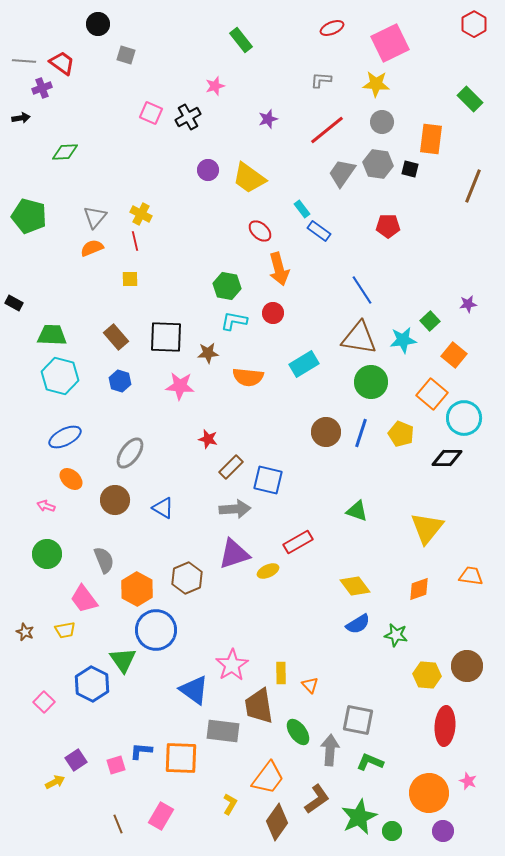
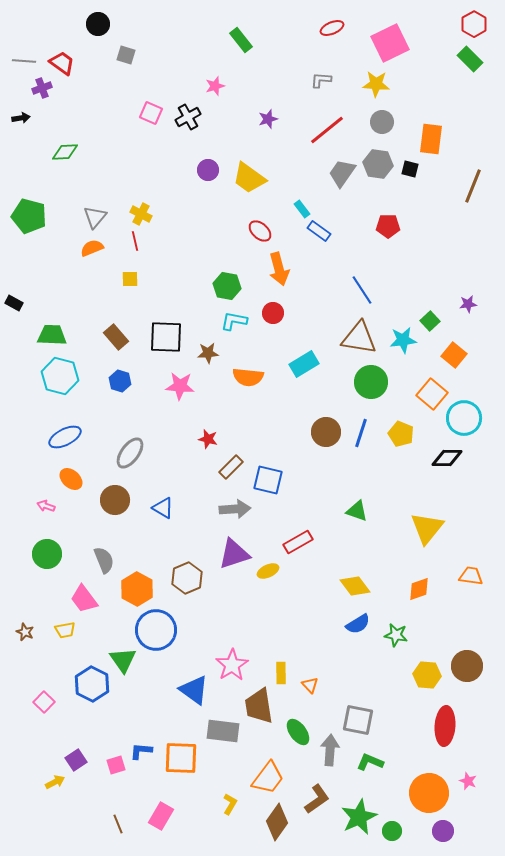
green rectangle at (470, 99): moved 40 px up
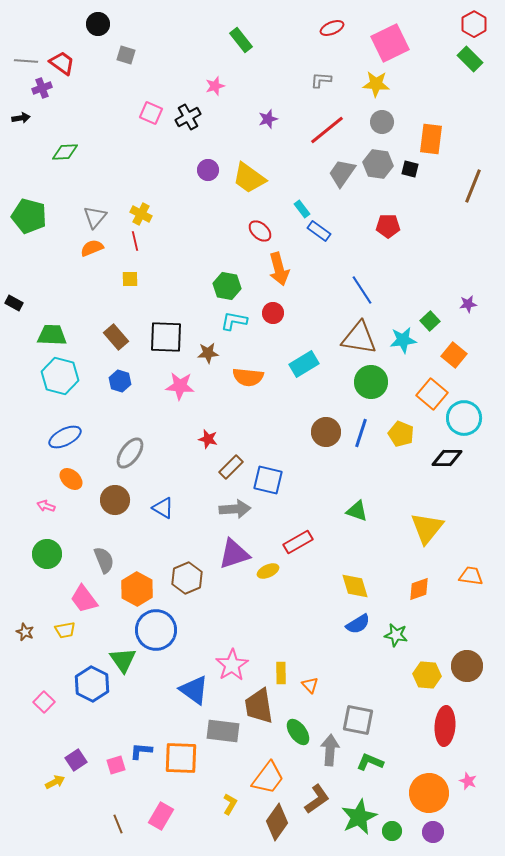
gray line at (24, 61): moved 2 px right
yellow diamond at (355, 586): rotated 20 degrees clockwise
purple circle at (443, 831): moved 10 px left, 1 px down
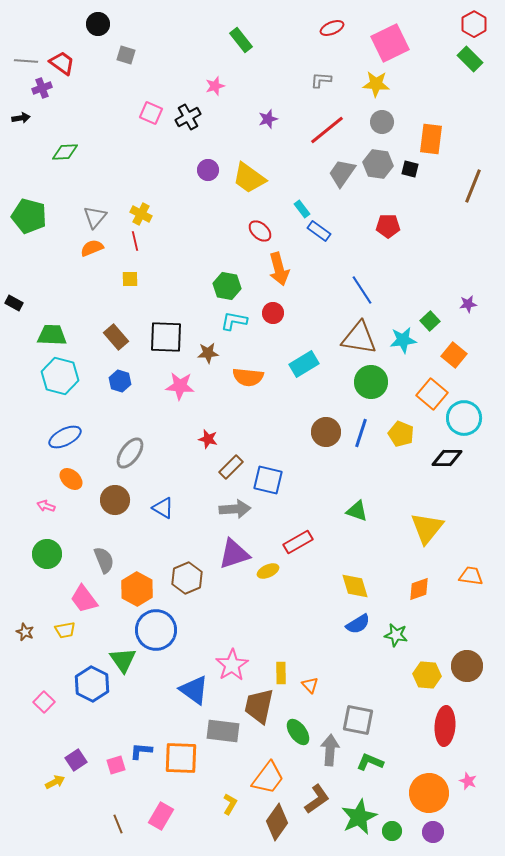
brown trapezoid at (259, 706): rotated 21 degrees clockwise
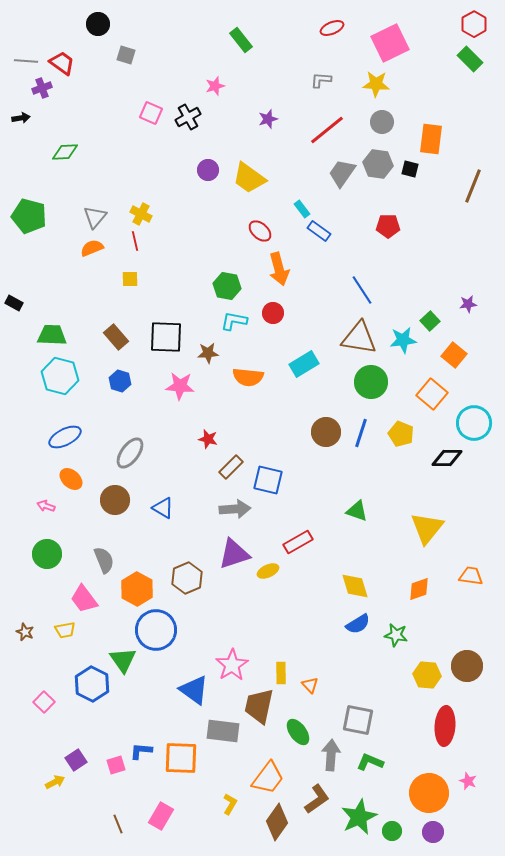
cyan circle at (464, 418): moved 10 px right, 5 px down
gray arrow at (330, 750): moved 1 px right, 5 px down
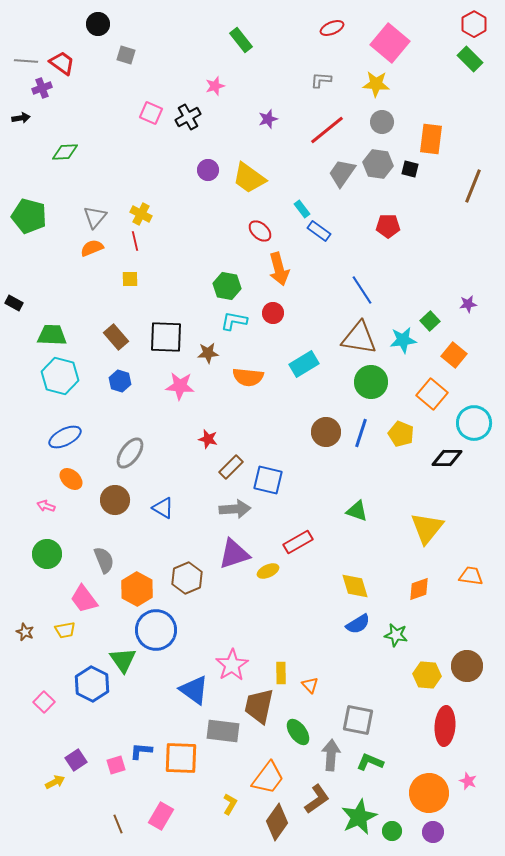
pink square at (390, 43): rotated 24 degrees counterclockwise
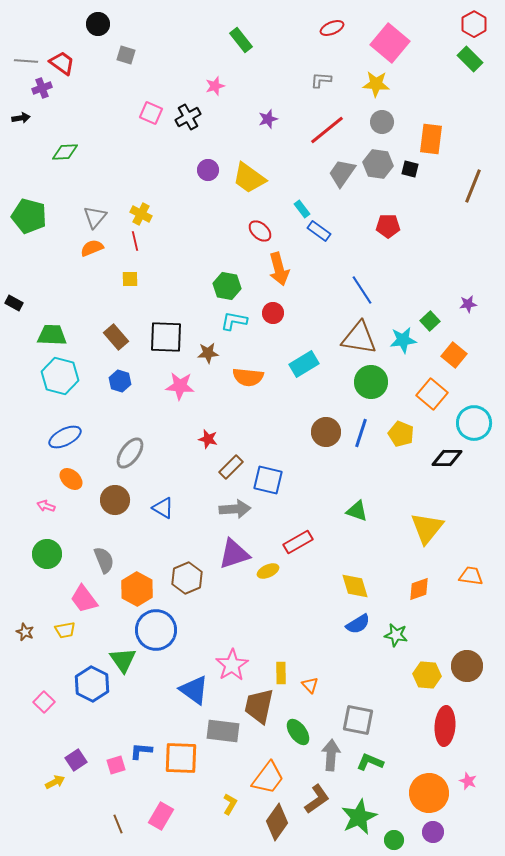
green circle at (392, 831): moved 2 px right, 9 px down
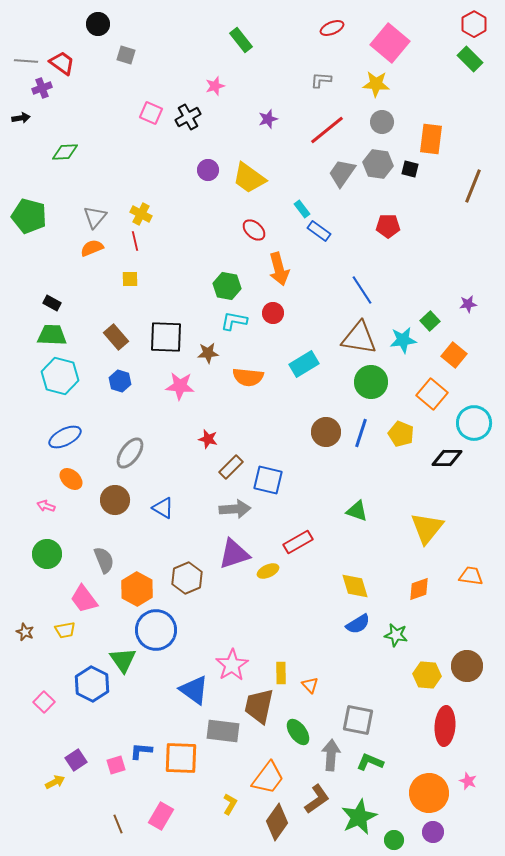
red ellipse at (260, 231): moved 6 px left, 1 px up
black rectangle at (14, 303): moved 38 px right
